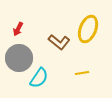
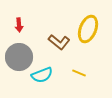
red arrow: moved 1 px right, 4 px up; rotated 32 degrees counterclockwise
gray circle: moved 1 px up
yellow line: moved 3 px left; rotated 32 degrees clockwise
cyan semicircle: moved 3 px right, 3 px up; rotated 35 degrees clockwise
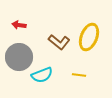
red arrow: rotated 104 degrees clockwise
yellow ellipse: moved 1 px right, 8 px down
yellow line: moved 2 px down; rotated 16 degrees counterclockwise
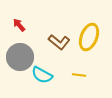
red arrow: rotated 40 degrees clockwise
gray circle: moved 1 px right
cyan semicircle: rotated 50 degrees clockwise
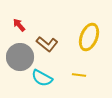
brown L-shape: moved 12 px left, 2 px down
cyan semicircle: moved 3 px down
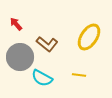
red arrow: moved 3 px left, 1 px up
yellow ellipse: rotated 12 degrees clockwise
